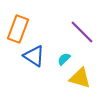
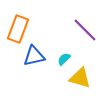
purple line: moved 3 px right, 2 px up
blue triangle: rotated 45 degrees counterclockwise
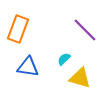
blue triangle: moved 6 px left, 11 px down; rotated 20 degrees clockwise
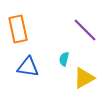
orange rectangle: rotated 32 degrees counterclockwise
cyan semicircle: rotated 32 degrees counterclockwise
yellow triangle: moved 4 px right; rotated 45 degrees counterclockwise
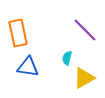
orange rectangle: moved 4 px down
cyan semicircle: moved 3 px right, 1 px up
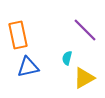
orange rectangle: moved 2 px down
blue triangle: rotated 20 degrees counterclockwise
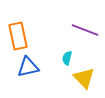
purple line: rotated 24 degrees counterclockwise
orange rectangle: moved 1 px down
yellow triangle: rotated 45 degrees counterclockwise
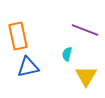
cyan semicircle: moved 4 px up
yellow triangle: moved 2 px right, 2 px up; rotated 15 degrees clockwise
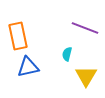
purple line: moved 2 px up
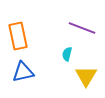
purple line: moved 3 px left
blue triangle: moved 5 px left, 5 px down
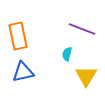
purple line: moved 1 px down
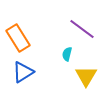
purple line: rotated 16 degrees clockwise
orange rectangle: moved 2 px down; rotated 20 degrees counterclockwise
blue triangle: rotated 20 degrees counterclockwise
